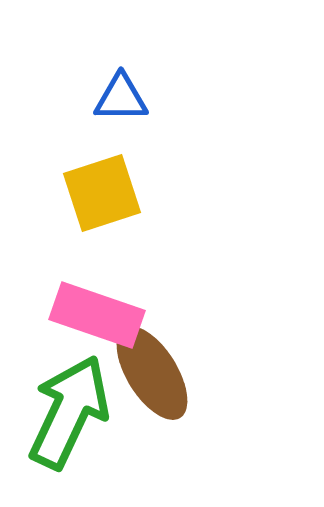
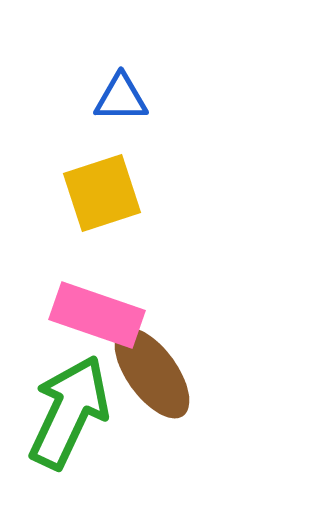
brown ellipse: rotated 4 degrees counterclockwise
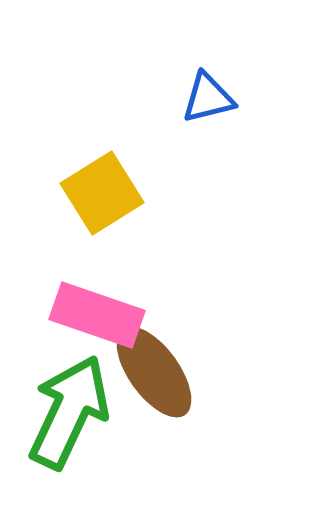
blue triangle: moved 87 px right; rotated 14 degrees counterclockwise
yellow square: rotated 14 degrees counterclockwise
brown ellipse: moved 2 px right, 1 px up
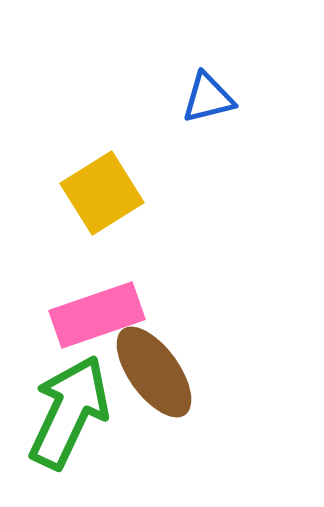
pink rectangle: rotated 38 degrees counterclockwise
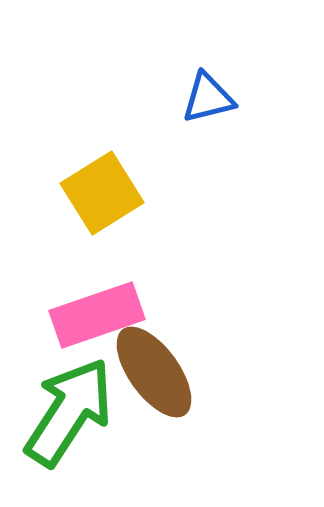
green arrow: rotated 8 degrees clockwise
